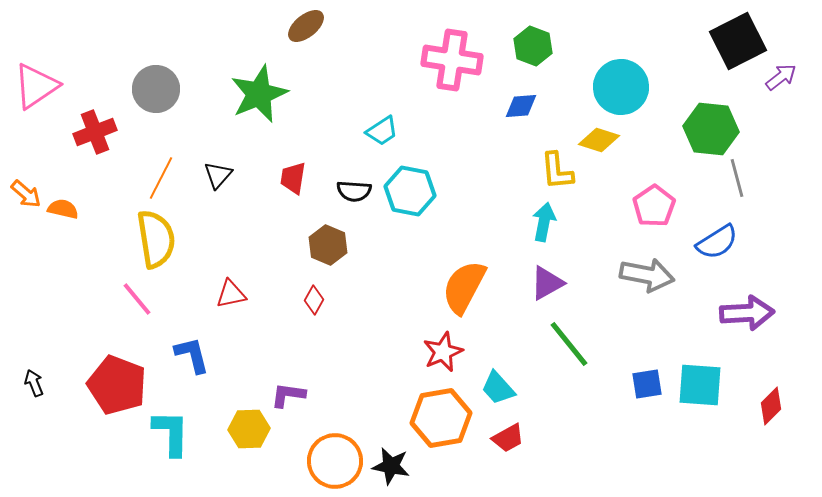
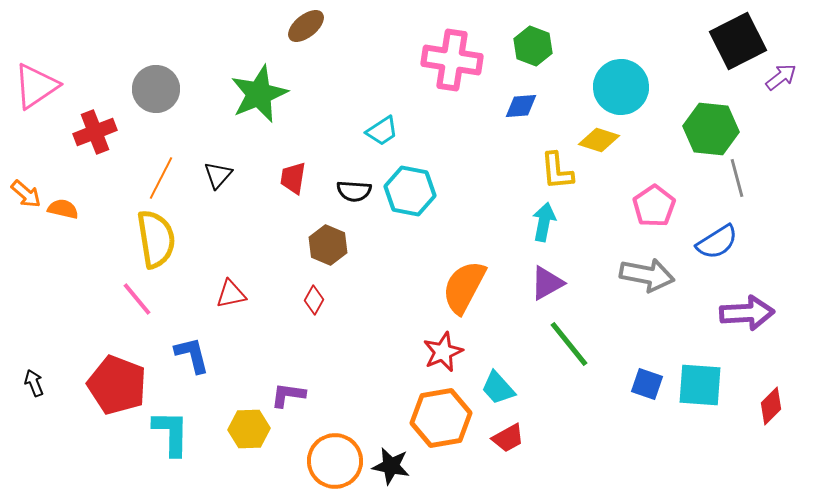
blue square at (647, 384): rotated 28 degrees clockwise
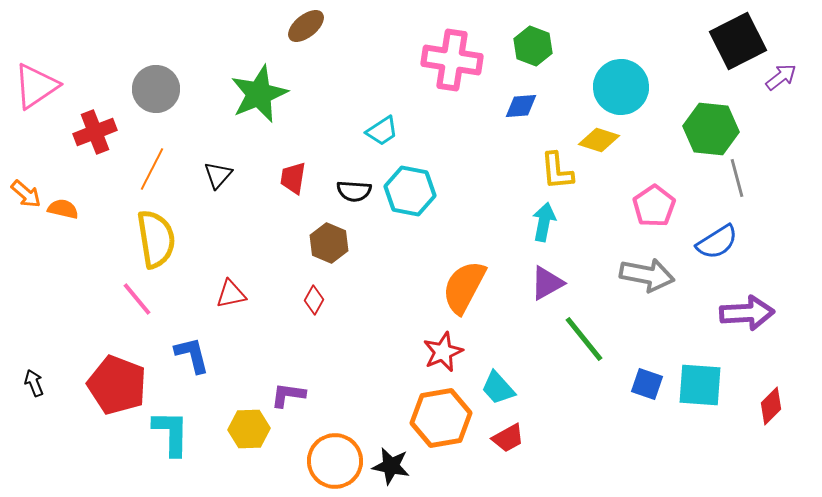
orange line at (161, 178): moved 9 px left, 9 px up
brown hexagon at (328, 245): moved 1 px right, 2 px up
green line at (569, 344): moved 15 px right, 5 px up
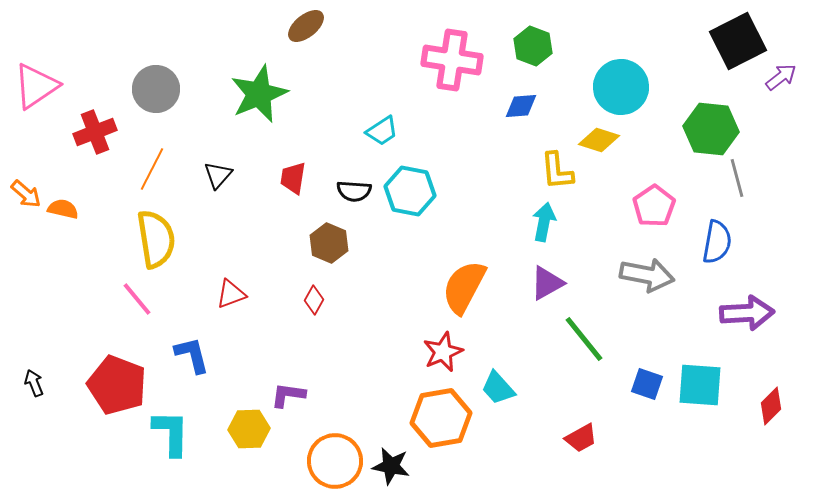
blue semicircle at (717, 242): rotated 48 degrees counterclockwise
red triangle at (231, 294): rotated 8 degrees counterclockwise
red trapezoid at (508, 438): moved 73 px right
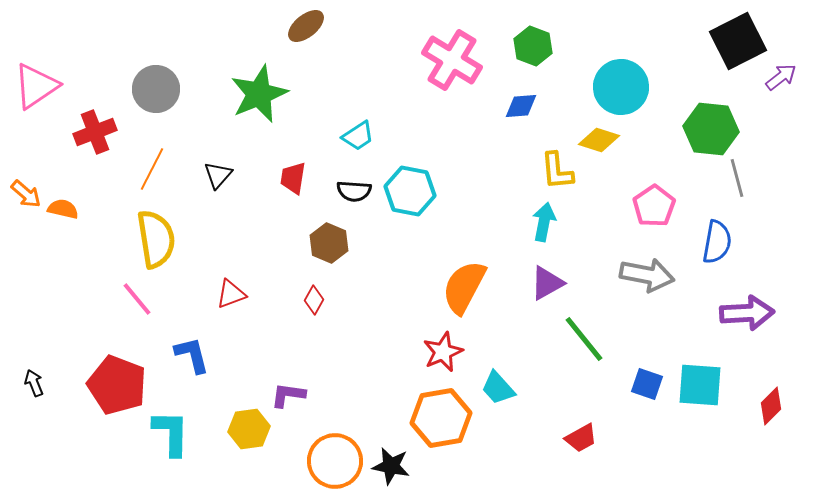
pink cross at (452, 60): rotated 22 degrees clockwise
cyan trapezoid at (382, 131): moved 24 px left, 5 px down
yellow hexagon at (249, 429): rotated 6 degrees counterclockwise
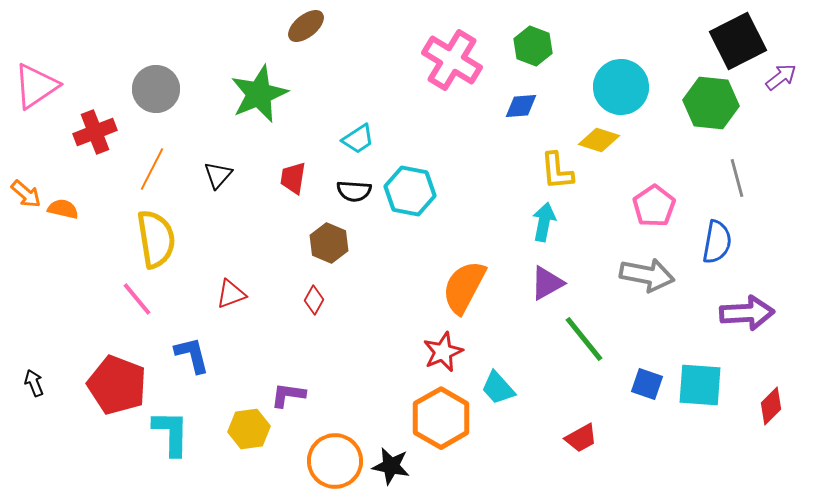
green hexagon at (711, 129): moved 26 px up
cyan trapezoid at (358, 136): moved 3 px down
orange hexagon at (441, 418): rotated 20 degrees counterclockwise
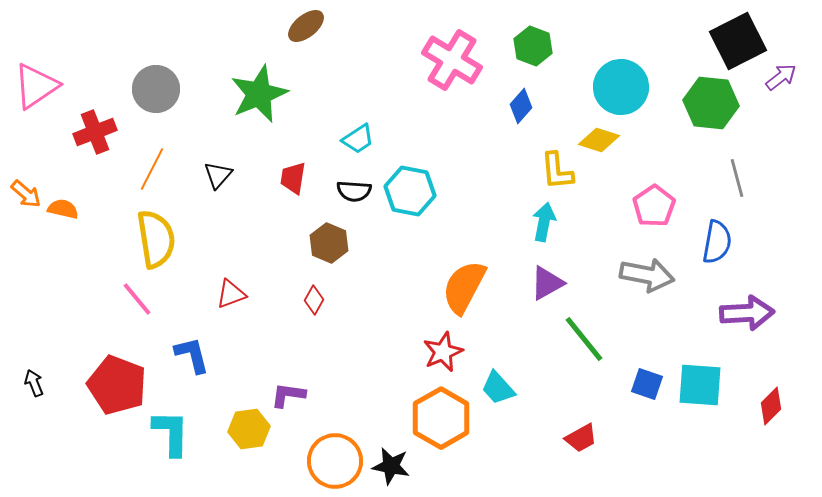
blue diamond at (521, 106): rotated 44 degrees counterclockwise
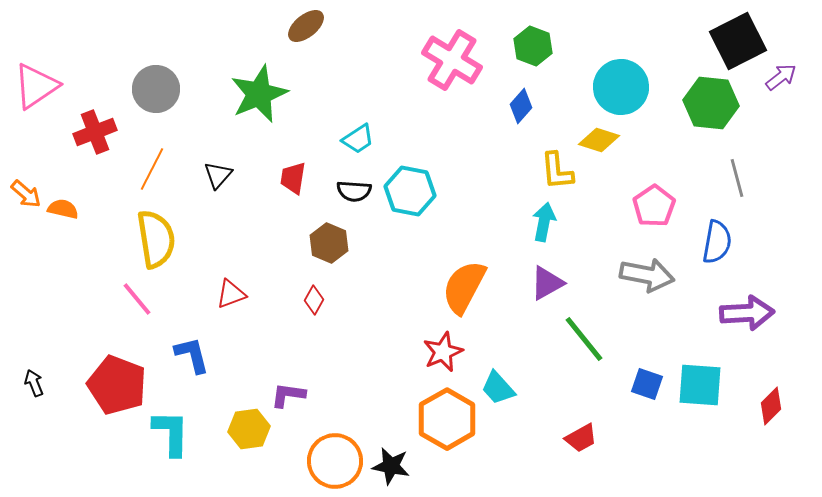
orange hexagon at (441, 418): moved 6 px right, 1 px down
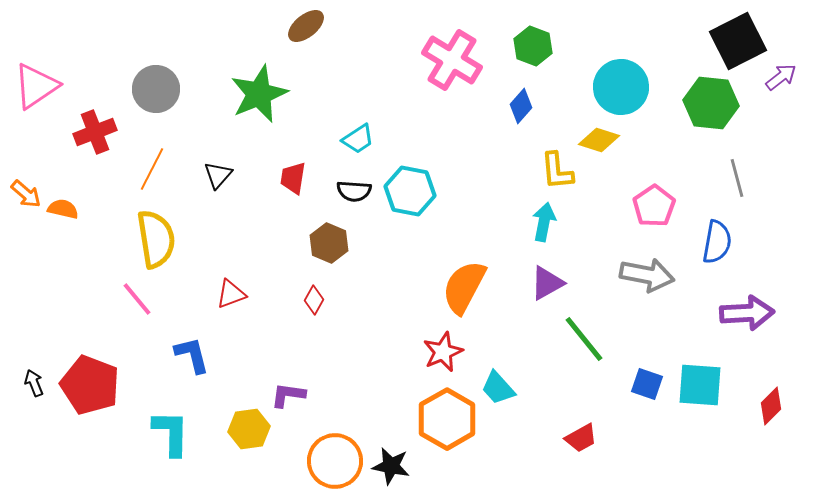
red pentagon at (117, 385): moved 27 px left
